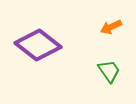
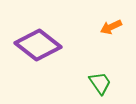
green trapezoid: moved 9 px left, 12 px down
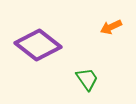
green trapezoid: moved 13 px left, 4 px up
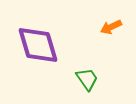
purple diamond: rotated 36 degrees clockwise
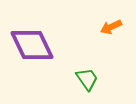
purple diamond: moved 6 px left; rotated 9 degrees counterclockwise
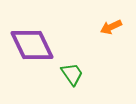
green trapezoid: moved 15 px left, 5 px up
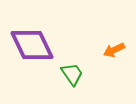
orange arrow: moved 3 px right, 23 px down
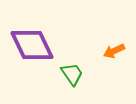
orange arrow: moved 1 px down
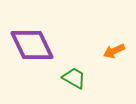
green trapezoid: moved 2 px right, 4 px down; rotated 25 degrees counterclockwise
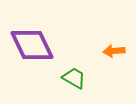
orange arrow: rotated 20 degrees clockwise
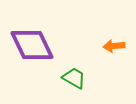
orange arrow: moved 5 px up
